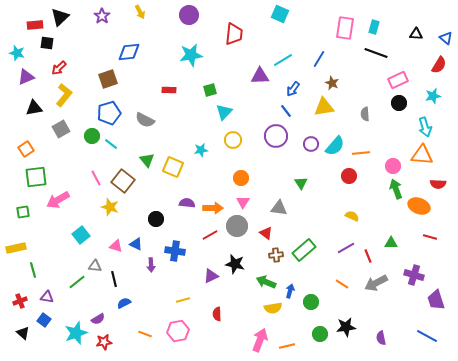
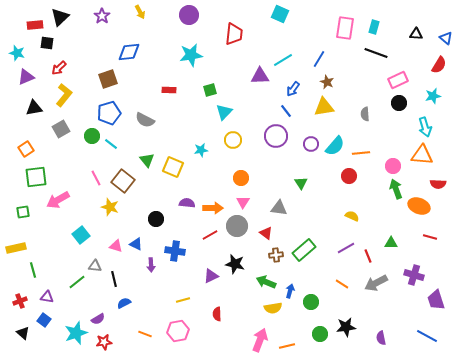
brown star at (332, 83): moved 5 px left, 1 px up
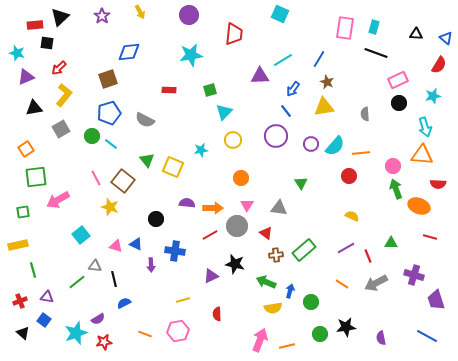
pink triangle at (243, 202): moved 4 px right, 3 px down
yellow rectangle at (16, 248): moved 2 px right, 3 px up
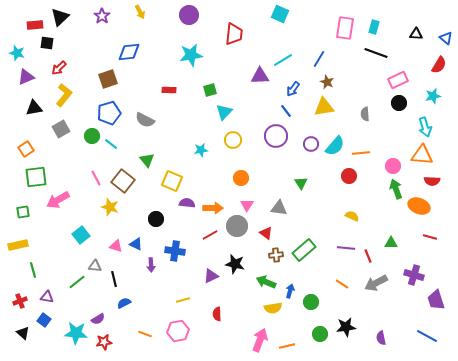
yellow square at (173, 167): moved 1 px left, 14 px down
red semicircle at (438, 184): moved 6 px left, 3 px up
purple line at (346, 248): rotated 36 degrees clockwise
cyan star at (76, 333): rotated 25 degrees clockwise
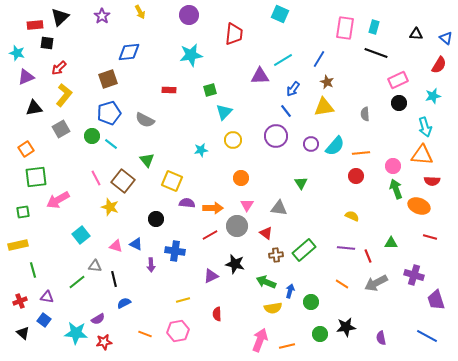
red circle at (349, 176): moved 7 px right
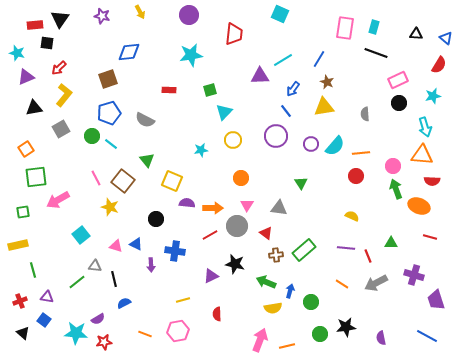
purple star at (102, 16): rotated 21 degrees counterclockwise
black triangle at (60, 17): moved 2 px down; rotated 12 degrees counterclockwise
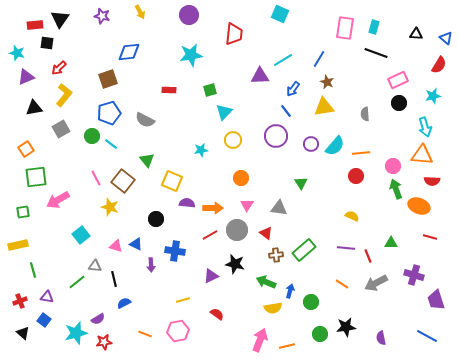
gray circle at (237, 226): moved 4 px down
red semicircle at (217, 314): rotated 128 degrees clockwise
cyan star at (76, 333): rotated 20 degrees counterclockwise
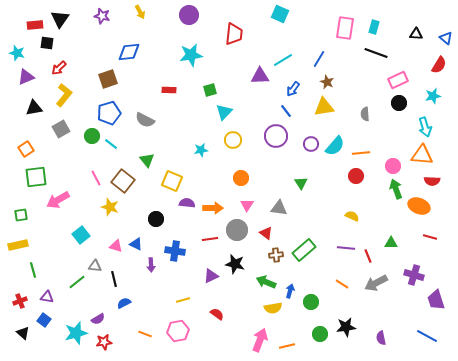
green square at (23, 212): moved 2 px left, 3 px down
red line at (210, 235): moved 4 px down; rotated 21 degrees clockwise
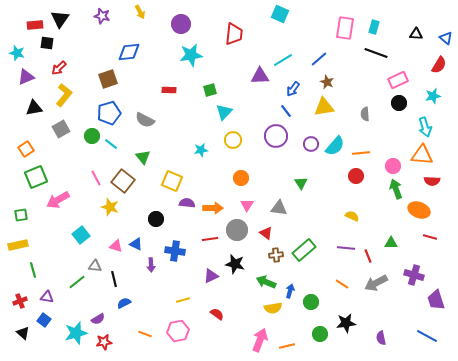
purple circle at (189, 15): moved 8 px left, 9 px down
blue line at (319, 59): rotated 18 degrees clockwise
green triangle at (147, 160): moved 4 px left, 3 px up
green square at (36, 177): rotated 15 degrees counterclockwise
orange ellipse at (419, 206): moved 4 px down
black star at (346, 327): moved 4 px up
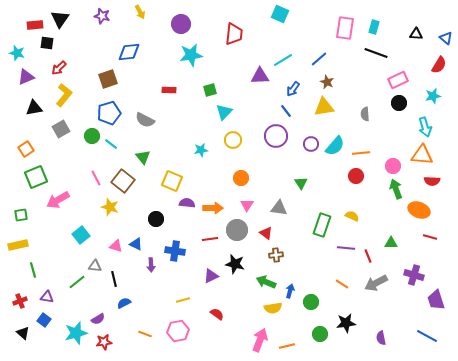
green rectangle at (304, 250): moved 18 px right, 25 px up; rotated 30 degrees counterclockwise
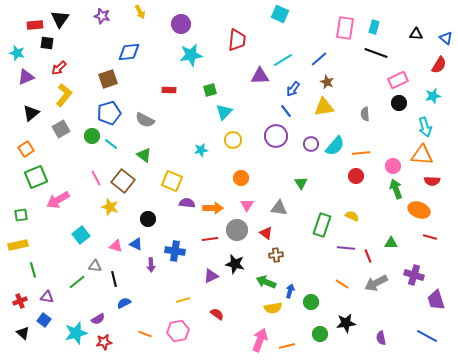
red trapezoid at (234, 34): moved 3 px right, 6 px down
black triangle at (34, 108): moved 3 px left, 5 px down; rotated 30 degrees counterclockwise
green triangle at (143, 157): moved 1 px right, 2 px up; rotated 14 degrees counterclockwise
black circle at (156, 219): moved 8 px left
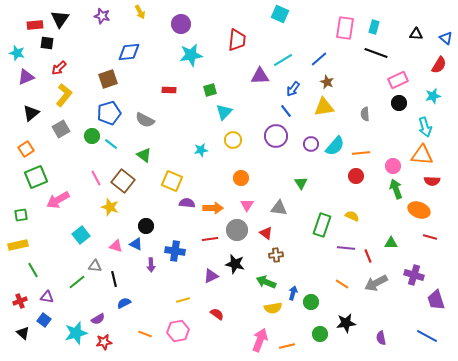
black circle at (148, 219): moved 2 px left, 7 px down
green line at (33, 270): rotated 14 degrees counterclockwise
blue arrow at (290, 291): moved 3 px right, 2 px down
